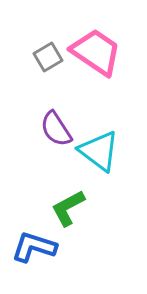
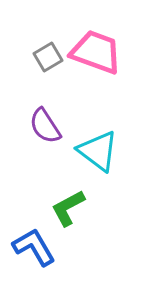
pink trapezoid: rotated 14 degrees counterclockwise
purple semicircle: moved 11 px left, 3 px up
cyan triangle: moved 1 px left
blue L-shape: rotated 42 degrees clockwise
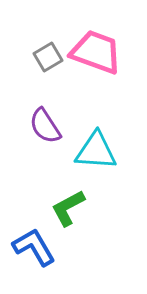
cyan triangle: moved 2 px left; rotated 33 degrees counterclockwise
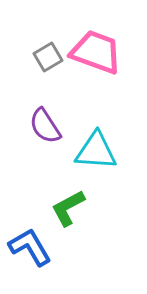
blue L-shape: moved 4 px left
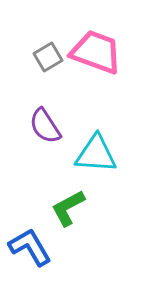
cyan triangle: moved 3 px down
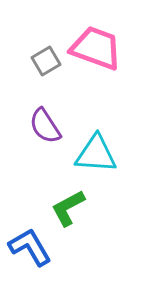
pink trapezoid: moved 4 px up
gray square: moved 2 px left, 4 px down
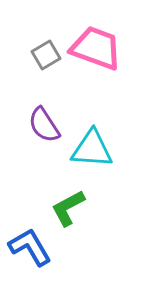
gray square: moved 6 px up
purple semicircle: moved 1 px left, 1 px up
cyan triangle: moved 4 px left, 5 px up
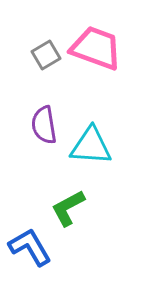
purple semicircle: rotated 24 degrees clockwise
cyan triangle: moved 1 px left, 3 px up
